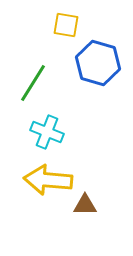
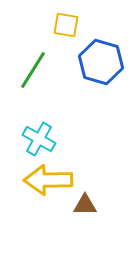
blue hexagon: moved 3 px right, 1 px up
green line: moved 13 px up
cyan cross: moved 8 px left, 7 px down; rotated 8 degrees clockwise
yellow arrow: rotated 6 degrees counterclockwise
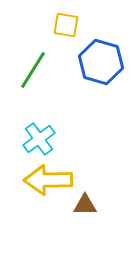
cyan cross: rotated 24 degrees clockwise
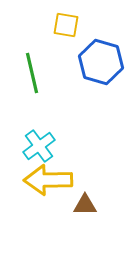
green line: moved 1 px left, 3 px down; rotated 45 degrees counterclockwise
cyan cross: moved 7 px down
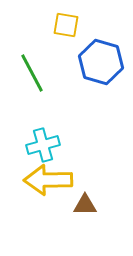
green line: rotated 15 degrees counterclockwise
cyan cross: moved 4 px right, 1 px up; rotated 20 degrees clockwise
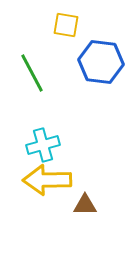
blue hexagon: rotated 9 degrees counterclockwise
yellow arrow: moved 1 px left
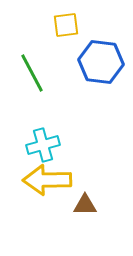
yellow square: rotated 16 degrees counterclockwise
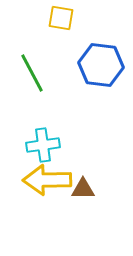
yellow square: moved 5 px left, 7 px up; rotated 16 degrees clockwise
blue hexagon: moved 3 px down
cyan cross: rotated 8 degrees clockwise
brown triangle: moved 2 px left, 16 px up
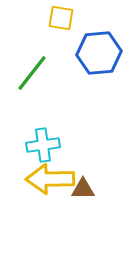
blue hexagon: moved 2 px left, 12 px up; rotated 12 degrees counterclockwise
green line: rotated 66 degrees clockwise
yellow arrow: moved 3 px right, 1 px up
